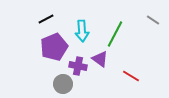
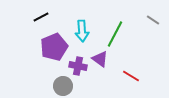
black line: moved 5 px left, 2 px up
gray circle: moved 2 px down
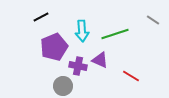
green line: rotated 44 degrees clockwise
purple triangle: moved 1 px down; rotated 12 degrees counterclockwise
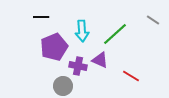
black line: rotated 28 degrees clockwise
green line: rotated 24 degrees counterclockwise
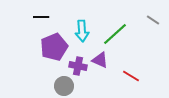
gray circle: moved 1 px right
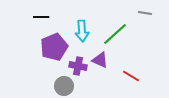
gray line: moved 8 px left, 7 px up; rotated 24 degrees counterclockwise
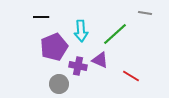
cyan arrow: moved 1 px left
gray circle: moved 5 px left, 2 px up
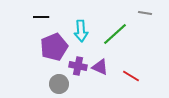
purple triangle: moved 7 px down
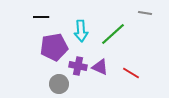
green line: moved 2 px left
purple pentagon: rotated 12 degrees clockwise
red line: moved 3 px up
